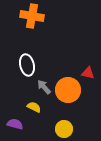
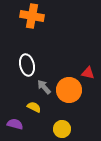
orange circle: moved 1 px right
yellow circle: moved 2 px left
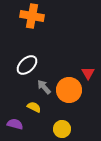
white ellipse: rotated 60 degrees clockwise
red triangle: rotated 48 degrees clockwise
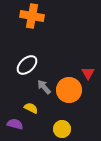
yellow semicircle: moved 3 px left, 1 px down
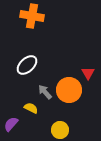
gray arrow: moved 1 px right, 5 px down
purple semicircle: moved 4 px left; rotated 63 degrees counterclockwise
yellow circle: moved 2 px left, 1 px down
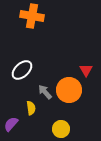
white ellipse: moved 5 px left, 5 px down
red triangle: moved 2 px left, 3 px up
yellow semicircle: rotated 56 degrees clockwise
yellow circle: moved 1 px right, 1 px up
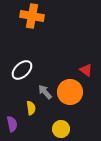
red triangle: rotated 24 degrees counterclockwise
orange circle: moved 1 px right, 2 px down
purple semicircle: moved 1 px right; rotated 126 degrees clockwise
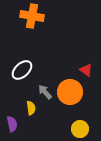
yellow circle: moved 19 px right
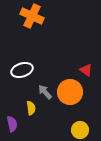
orange cross: rotated 15 degrees clockwise
white ellipse: rotated 25 degrees clockwise
yellow circle: moved 1 px down
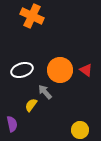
orange circle: moved 10 px left, 22 px up
yellow semicircle: moved 3 px up; rotated 136 degrees counterclockwise
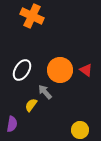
white ellipse: rotated 40 degrees counterclockwise
purple semicircle: rotated 21 degrees clockwise
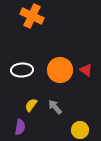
white ellipse: rotated 55 degrees clockwise
gray arrow: moved 10 px right, 15 px down
purple semicircle: moved 8 px right, 3 px down
